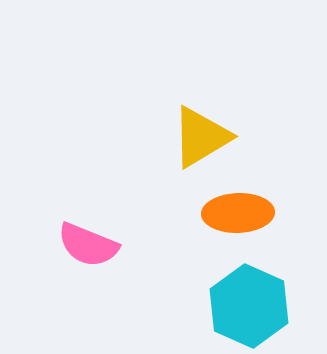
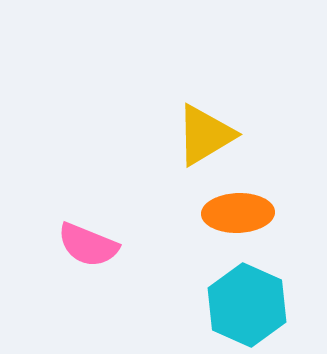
yellow triangle: moved 4 px right, 2 px up
cyan hexagon: moved 2 px left, 1 px up
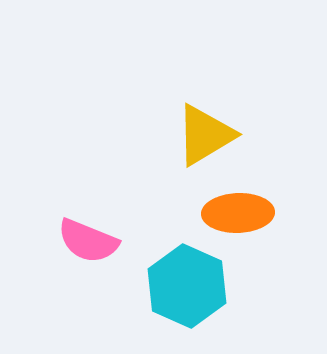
pink semicircle: moved 4 px up
cyan hexagon: moved 60 px left, 19 px up
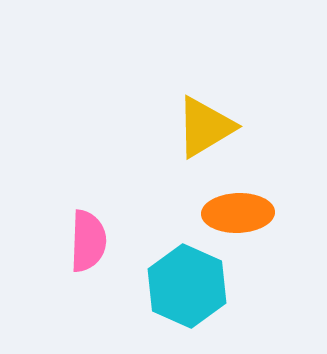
yellow triangle: moved 8 px up
pink semicircle: rotated 110 degrees counterclockwise
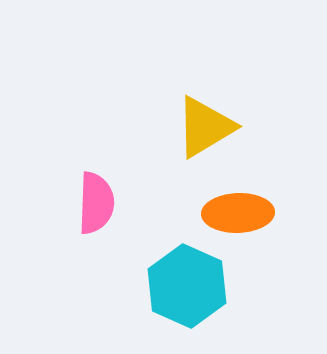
pink semicircle: moved 8 px right, 38 px up
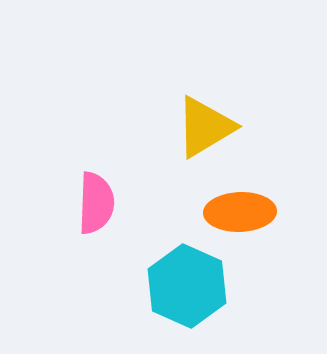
orange ellipse: moved 2 px right, 1 px up
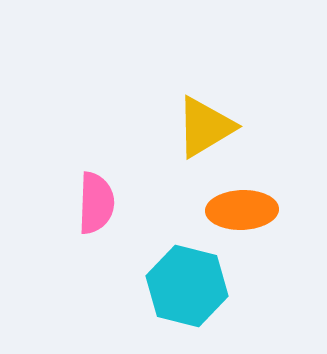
orange ellipse: moved 2 px right, 2 px up
cyan hexagon: rotated 10 degrees counterclockwise
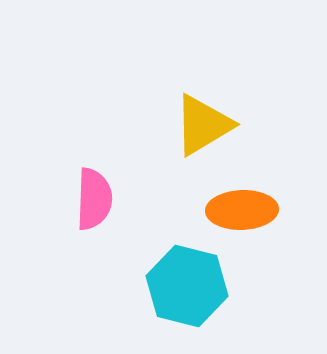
yellow triangle: moved 2 px left, 2 px up
pink semicircle: moved 2 px left, 4 px up
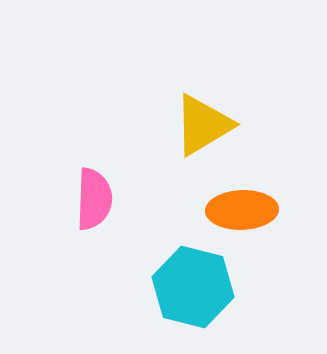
cyan hexagon: moved 6 px right, 1 px down
